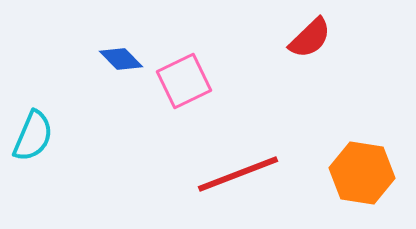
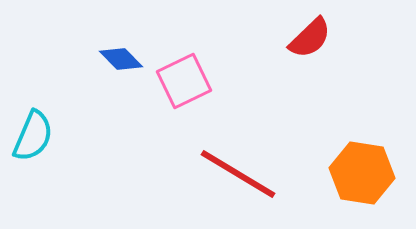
red line: rotated 52 degrees clockwise
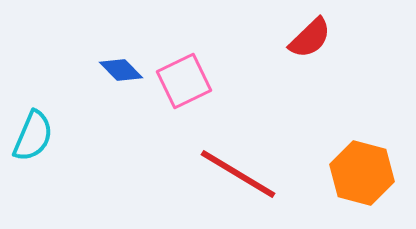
blue diamond: moved 11 px down
orange hexagon: rotated 6 degrees clockwise
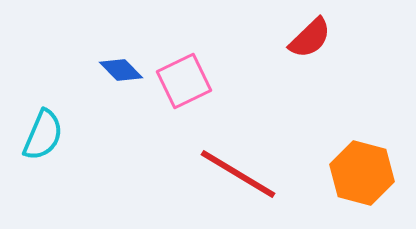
cyan semicircle: moved 10 px right, 1 px up
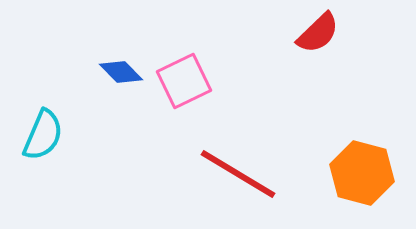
red semicircle: moved 8 px right, 5 px up
blue diamond: moved 2 px down
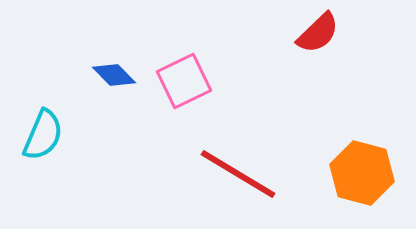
blue diamond: moved 7 px left, 3 px down
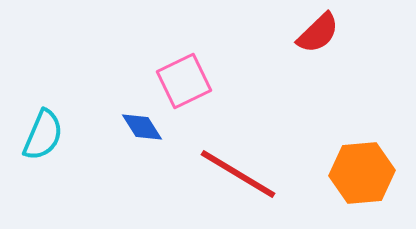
blue diamond: moved 28 px right, 52 px down; rotated 12 degrees clockwise
orange hexagon: rotated 20 degrees counterclockwise
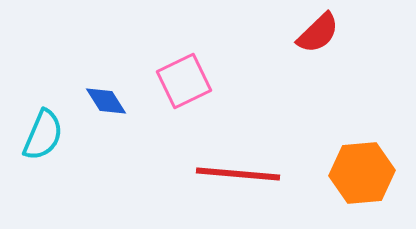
blue diamond: moved 36 px left, 26 px up
red line: rotated 26 degrees counterclockwise
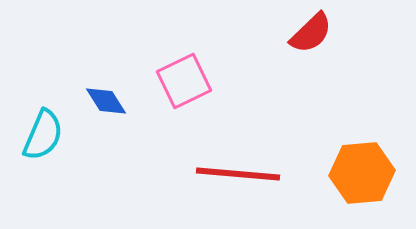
red semicircle: moved 7 px left
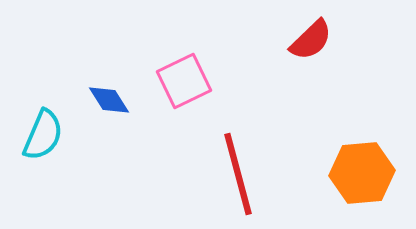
red semicircle: moved 7 px down
blue diamond: moved 3 px right, 1 px up
red line: rotated 70 degrees clockwise
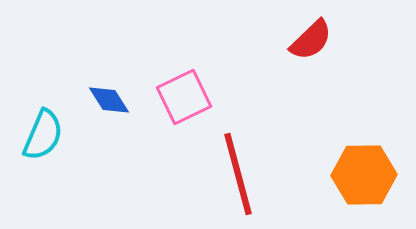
pink square: moved 16 px down
orange hexagon: moved 2 px right, 2 px down; rotated 4 degrees clockwise
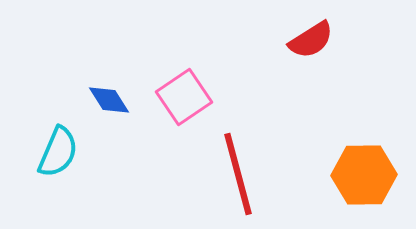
red semicircle: rotated 12 degrees clockwise
pink square: rotated 8 degrees counterclockwise
cyan semicircle: moved 15 px right, 17 px down
